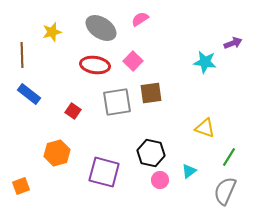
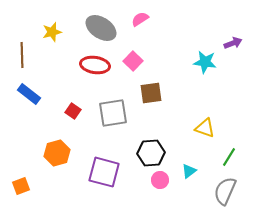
gray square: moved 4 px left, 11 px down
black hexagon: rotated 16 degrees counterclockwise
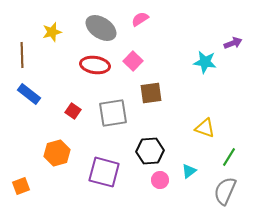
black hexagon: moved 1 px left, 2 px up
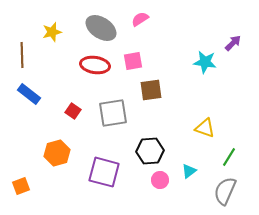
purple arrow: rotated 24 degrees counterclockwise
pink square: rotated 36 degrees clockwise
brown square: moved 3 px up
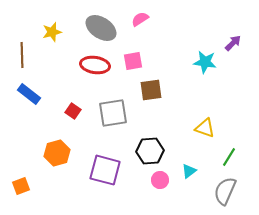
purple square: moved 1 px right, 2 px up
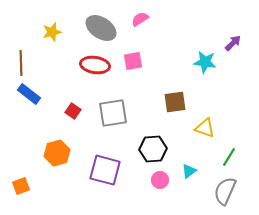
brown line: moved 1 px left, 8 px down
brown square: moved 24 px right, 12 px down
black hexagon: moved 3 px right, 2 px up
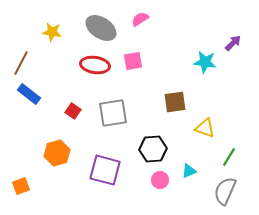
yellow star: rotated 24 degrees clockwise
brown line: rotated 30 degrees clockwise
cyan triangle: rotated 14 degrees clockwise
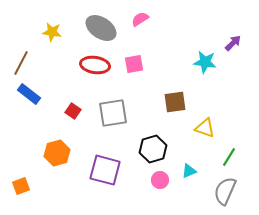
pink square: moved 1 px right, 3 px down
black hexagon: rotated 12 degrees counterclockwise
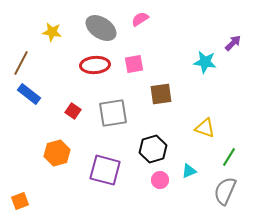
red ellipse: rotated 12 degrees counterclockwise
brown square: moved 14 px left, 8 px up
orange square: moved 1 px left, 15 px down
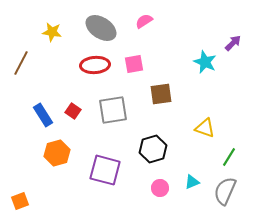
pink semicircle: moved 4 px right, 2 px down
cyan star: rotated 15 degrees clockwise
blue rectangle: moved 14 px right, 21 px down; rotated 20 degrees clockwise
gray square: moved 3 px up
cyan triangle: moved 3 px right, 11 px down
pink circle: moved 8 px down
